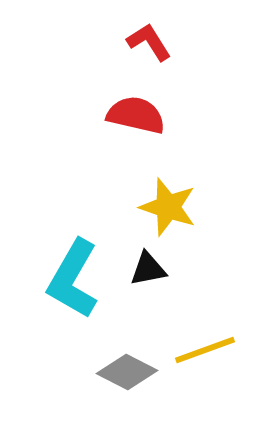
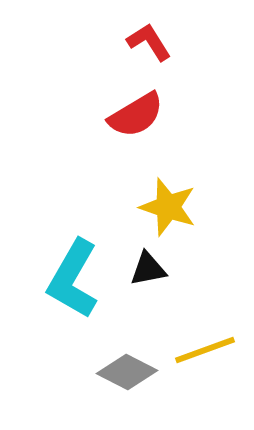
red semicircle: rotated 136 degrees clockwise
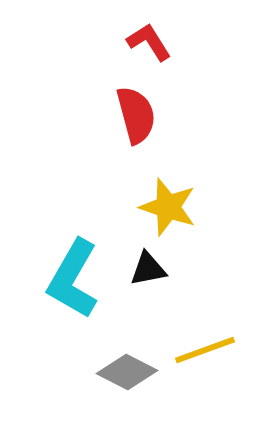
red semicircle: rotated 74 degrees counterclockwise
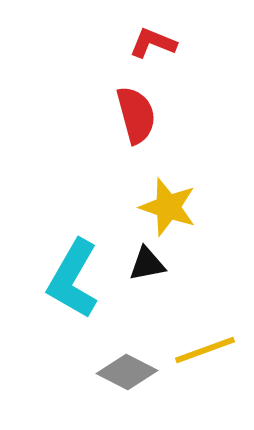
red L-shape: moved 4 px right, 1 px down; rotated 36 degrees counterclockwise
black triangle: moved 1 px left, 5 px up
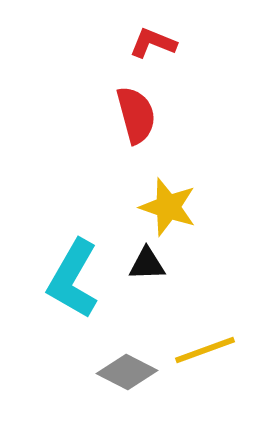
black triangle: rotated 9 degrees clockwise
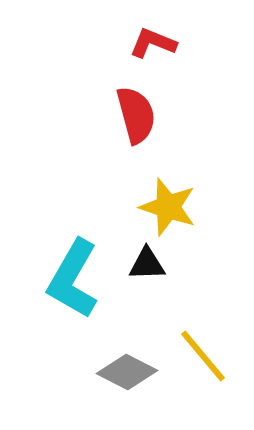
yellow line: moved 2 px left, 6 px down; rotated 70 degrees clockwise
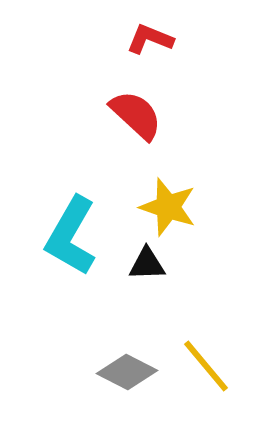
red L-shape: moved 3 px left, 4 px up
red semicircle: rotated 32 degrees counterclockwise
cyan L-shape: moved 2 px left, 43 px up
yellow line: moved 3 px right, 10 px down
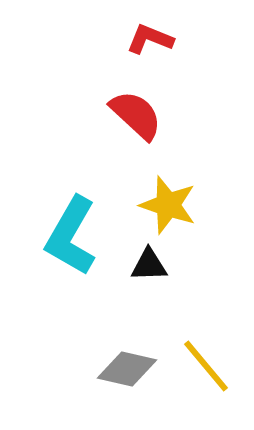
yellow star: moved 2 px up
black triangle: moved 2 px right, 1 px down
gray diamond: moved 3 px up; rotated 14 degrees counterclockwise
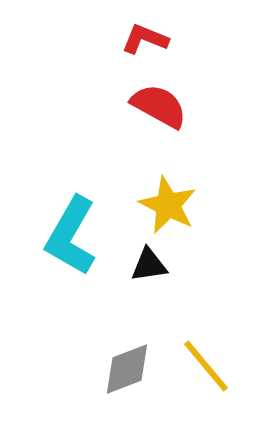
red L-shape: moved 5 px left
red semicircle: moved 23 px right, 9 px up; rotated 14 degrees counterclockwise
yellow star: rotated 8 degrees clockwise
black triangle: rotated 6 degrees counterclockwise
gray diamond: rotated 34 degrees counterclockwise
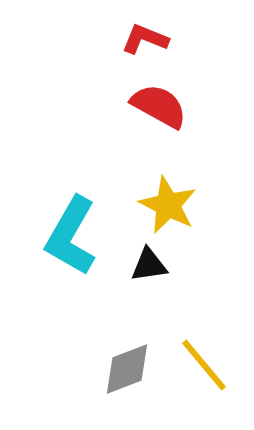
yellow line: moved 2 px left, 1 px up
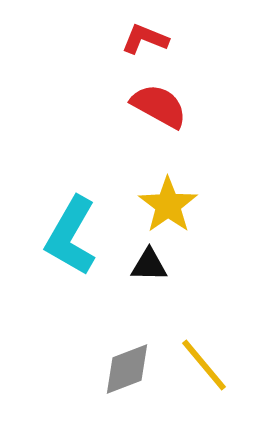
yellow star: rotated 10 degrees clockwise
black triangle: rotated 9 degrees clockwise
